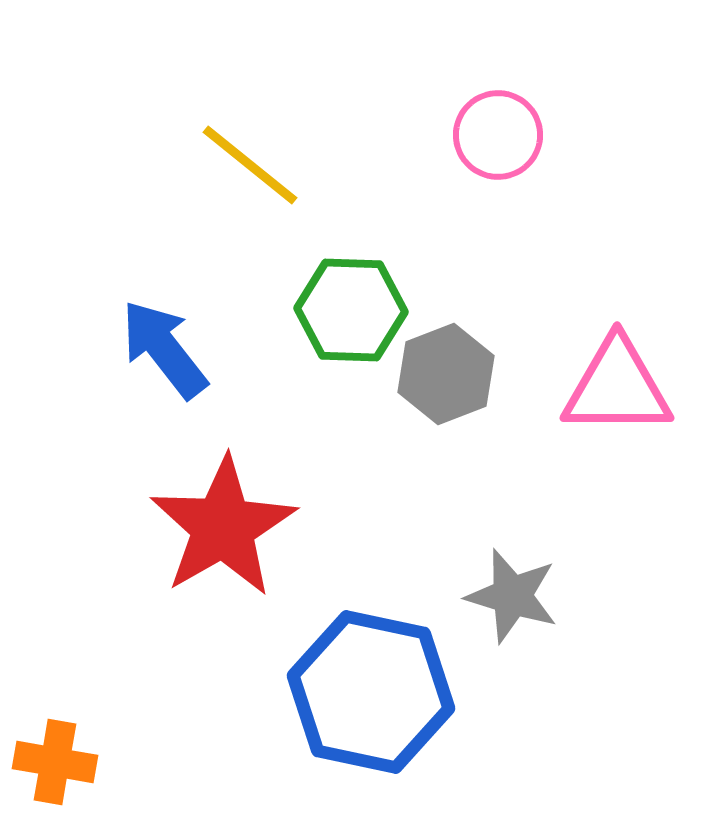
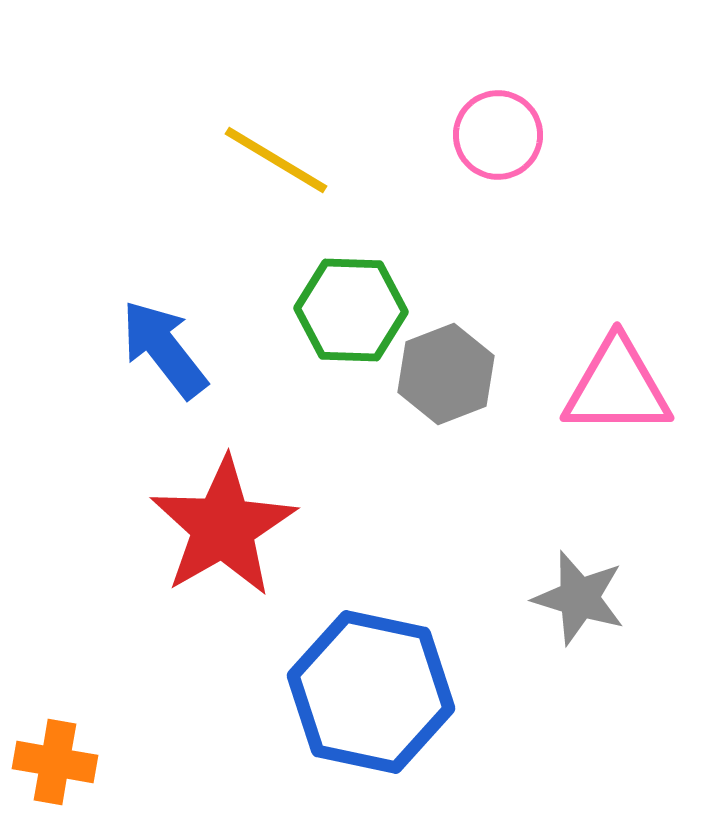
yellow line: moved 26 px right, 5 px up; rotated 8 degrees counterclockwise
gray star: moved 67 px right, 2 px down
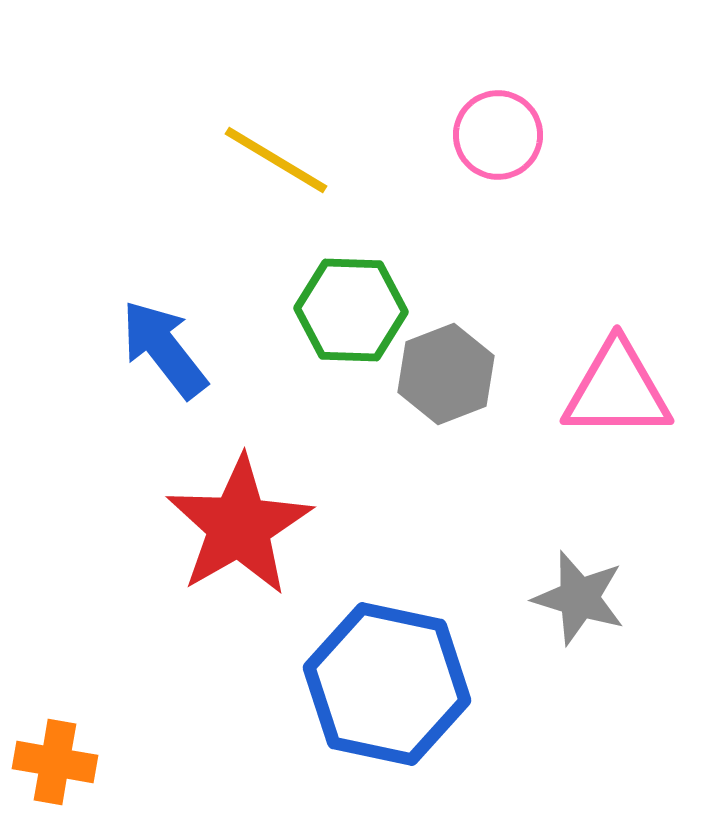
pink triangle: moved 3 px down
red star: moved 16 px right, 1 px up
blue hexagon: moved 16 px right, 8 px up
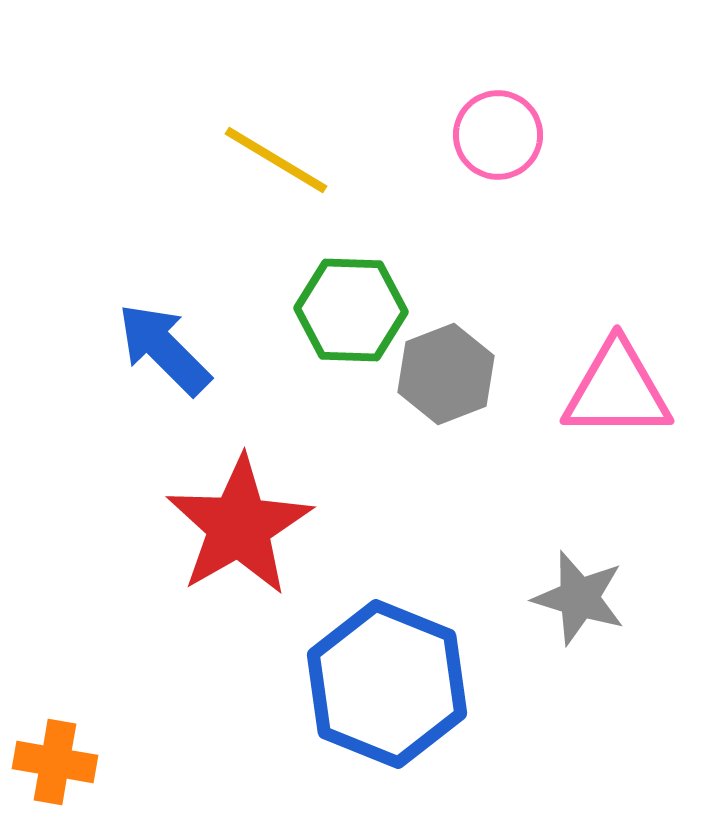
blue arrow: rotated 7 degrees counterclockwise
blue hexagon: rotated 10 degrees clockwise
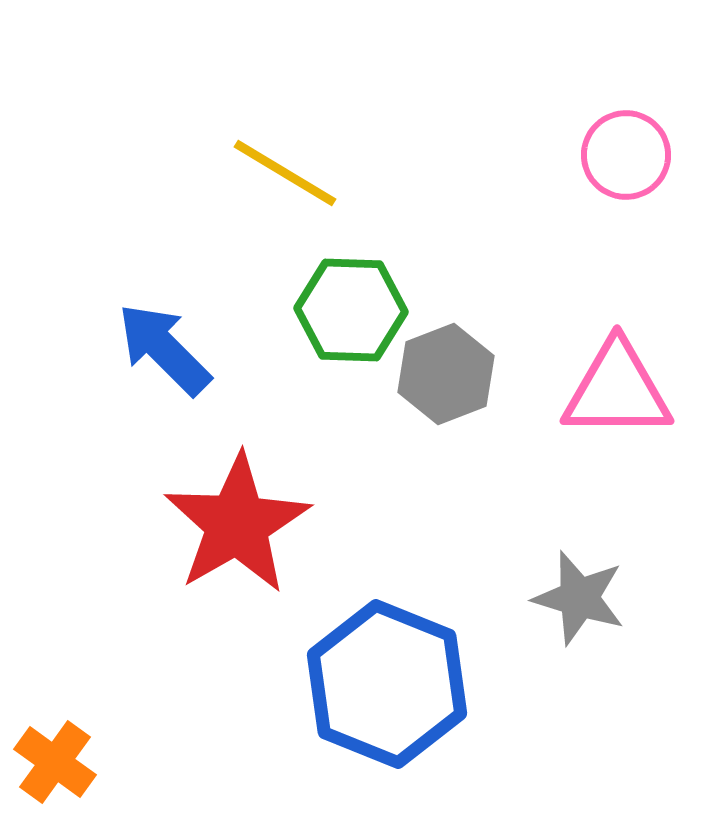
pink circle: moved 128 px right, 20 px down
yellow line: moved 9 px right, 13 px down
red star: moved 2 px left, 2 px up
orange cross: rotated 26 degrees clockwise
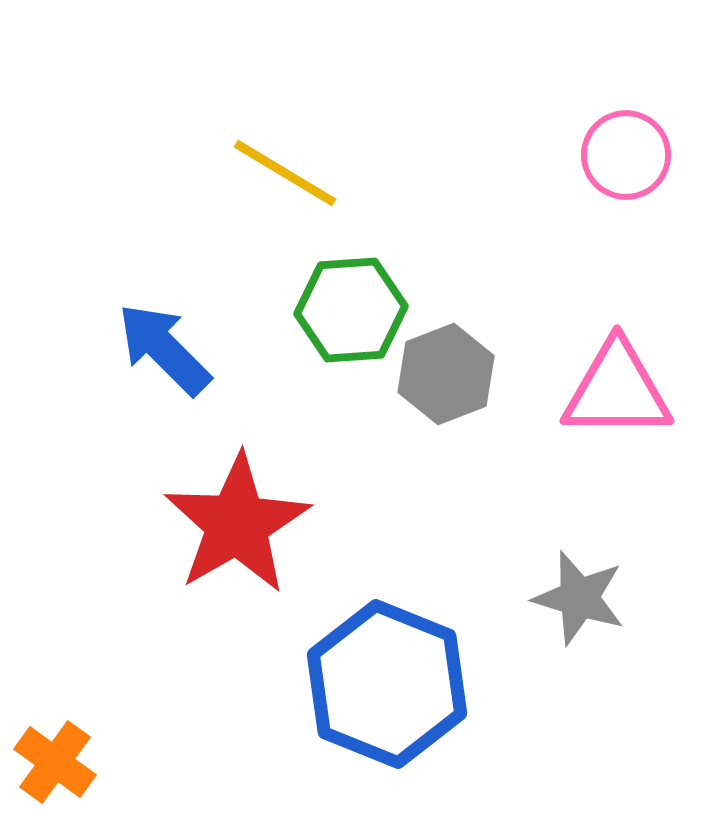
green hexagon: rotated 6 degrees counterclockwise
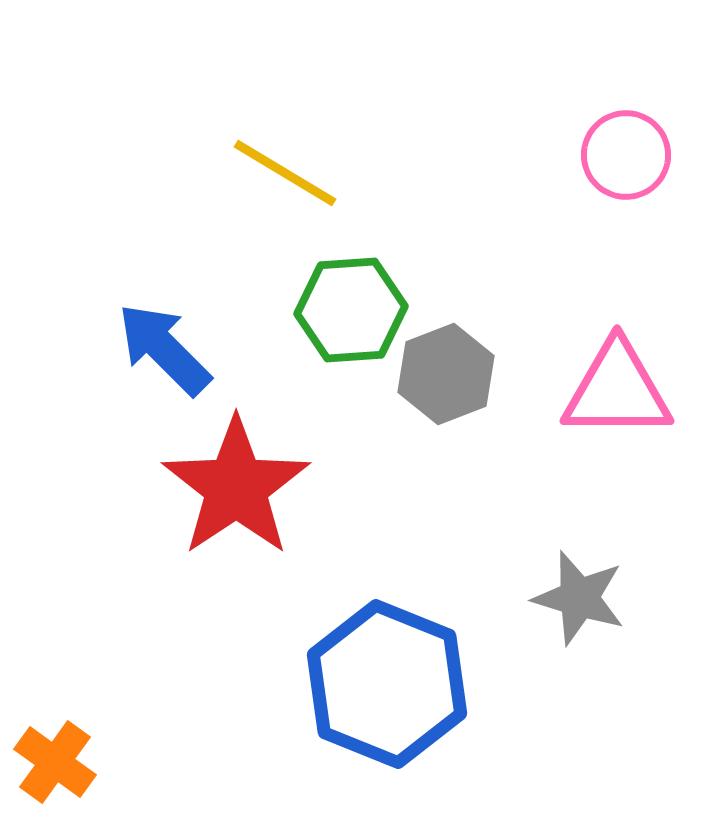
red star: moved 1 px left, 37 px up; rotated 4 degrees counterclockwise
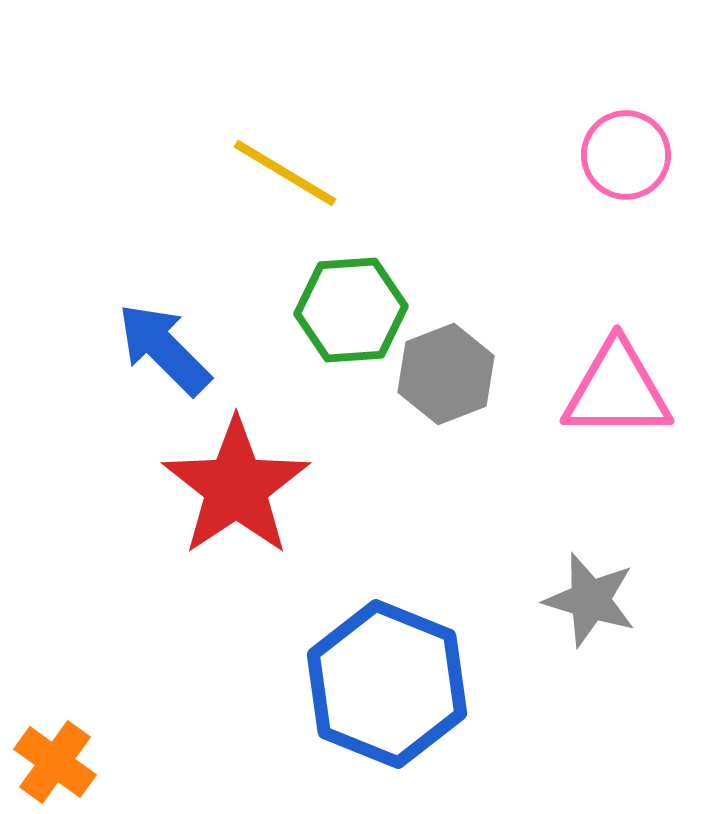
gray star: moved 11 px right, 2 px down
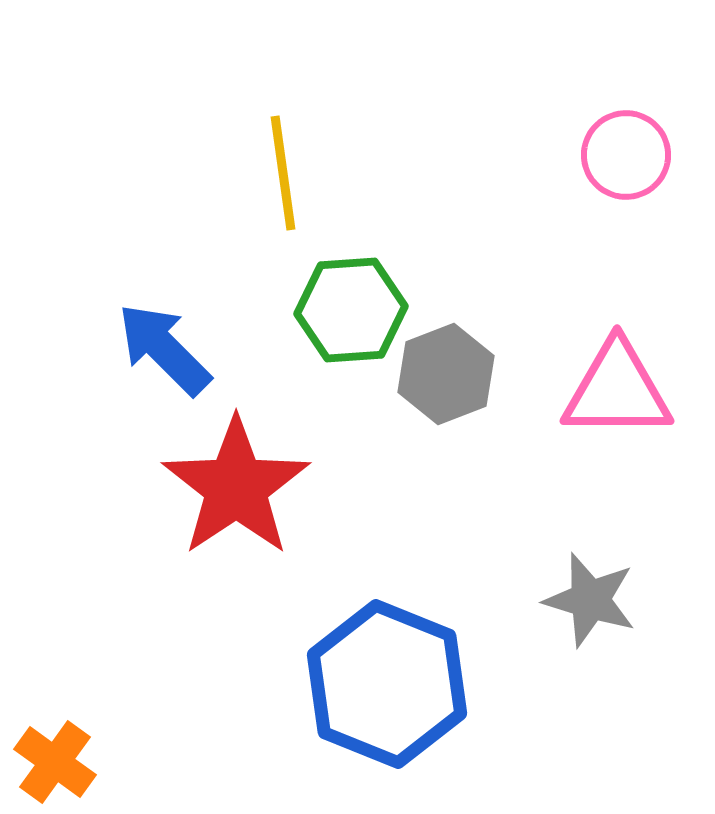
yellow line: moved 2 px left; rotated 51 degrees clockwise
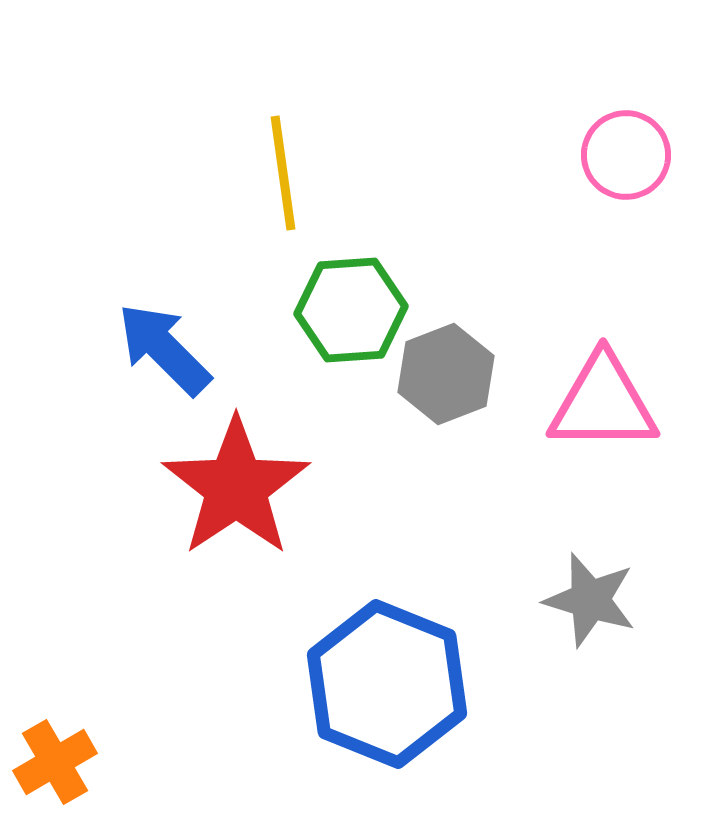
pink triangle: moved 14 px left, 13 px down
orange cross: rotated 24 degrees clockwise
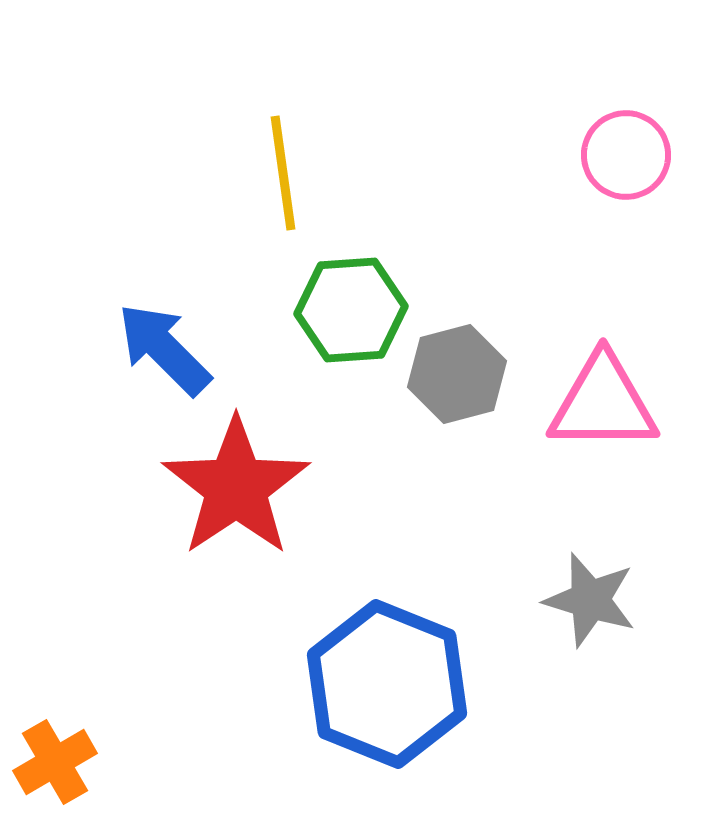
gray hexagon: moved 11 px right; rotated 6 degrees clockwise
